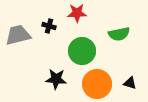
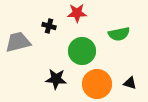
gray trapezoid: moved 7 px down
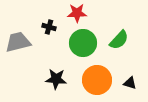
black cross: moved 1 px down
green semicircle: moved 6 px down; rotated 35 degrees counterclockwise
green circle: moved 1 px right, 8 px up
orange circle: moved 4 px up
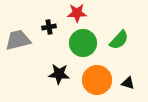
black cross: rotated 24 degrees counterclockwise
gray trapezoid: moved 2 px up
black star: moved 3 px right, 5 px up
black triangle: moved 2 px left
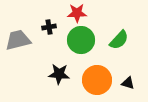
green circle: moved 2 px left, 3 px up
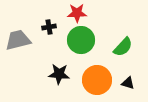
green semicircle: moved 4 px right, 7 px down
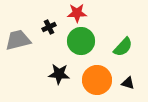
black cross: rotated 16 degrees counterclockwise
green circle: moved 1 px down
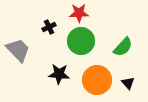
red star: moved 2 px right
gray trapezoid: moved 10 px down; rotated 60 degrees clockwise
black triangle: rotated 32 degrees clockwise
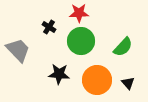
black cross: rotated 32 degrees counterclockwise
